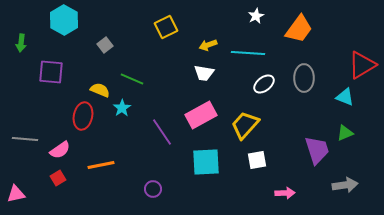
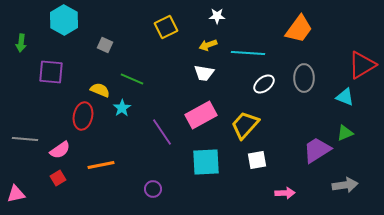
white star: moved 39 px left; rotated 28 degrees clockwise
gray square: rotated 28 degrees counterclockwise
purple trapezoid: rotated 104 degrees counterclockwise
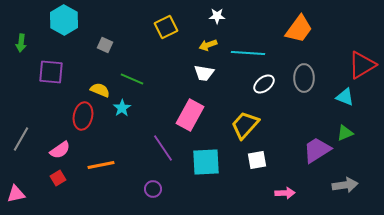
pink rectangle: moved 11 px left; rotated 32 degrees counterclockwise
purple line: moved 1 px right, 16 px down
gray line: moved 4 px left; rotated 65 degrees counterclockwise
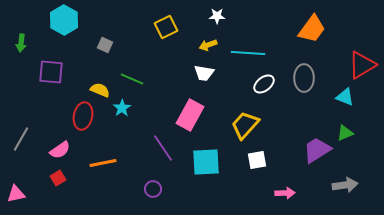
orange trapezoid: moved 13 px right
orange line: moved 2 px right, 2 px up
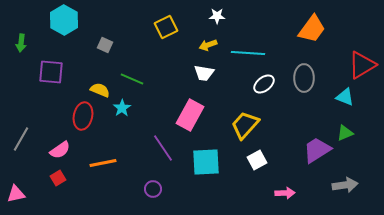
white square: rotated 18 degrees counterclockwise
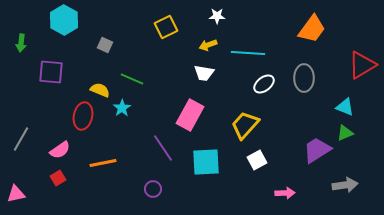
cyan triangle: moved 10 px down
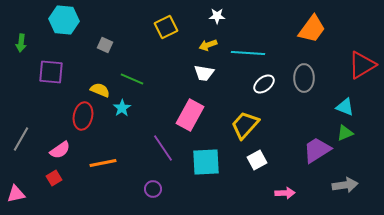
cyan hexagon: rotated 24 degrees counterclockwise
red square: moved 4 px left
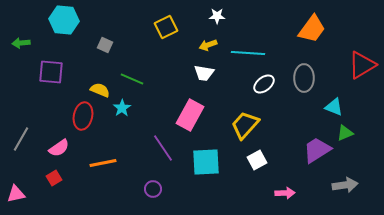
green arrow: rotated 78 degrees clockwise
cyan triangle: moved 11 px left
pink semicircle: moved 1 px left, 2 px up
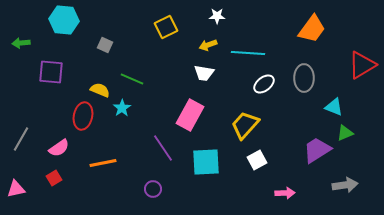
pink triangle: moved 5 px up
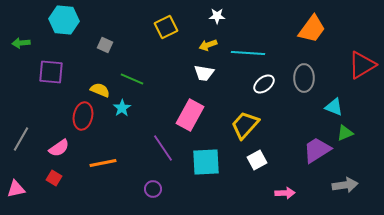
red square: rotated 28 degrees counterclockwise
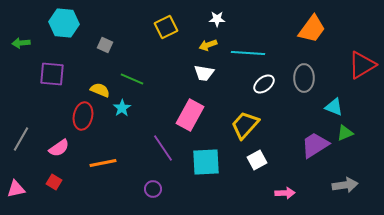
white star: moved 3 px down
cyan hexagon: moved 3 px down
purple square: moved 1 px right, 2 px down
purple trapezoid: moved 2 px left, 5 px up
red square: moved 4 px down
